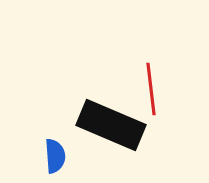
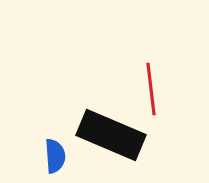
black rectangle: moved 10 px down
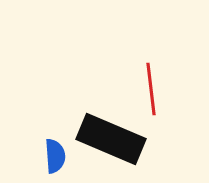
black rectangle: moved 4 px down
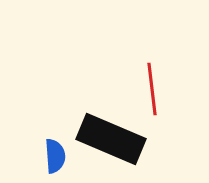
red line: moved 1 px right
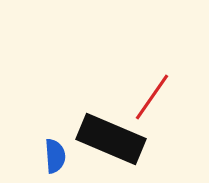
red line: moved 8 px down; rotated 42 degrees clockwise
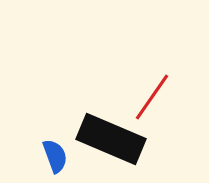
blue semicircle: rotated 16 degrees counterclockwise
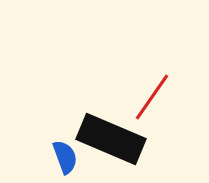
blue semicircle: moved 10 px right, 1 px down
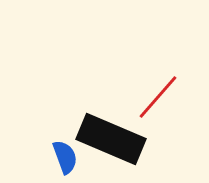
red line: moved 6 px right; rotated 6 degrees clockwise
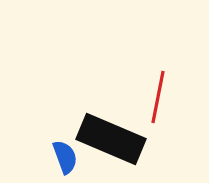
red line: rotated 30 degrees counterclockwise
